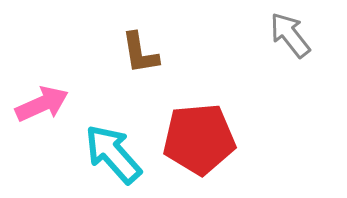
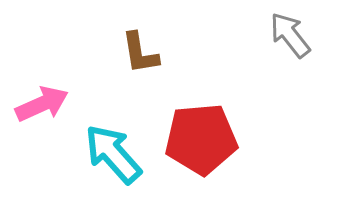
red pentagon: moved 2 px right
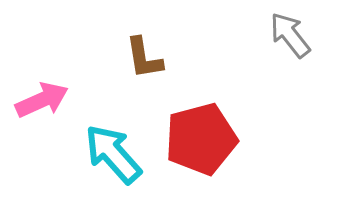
brown L-shape: moved 4 px right, 5 px down
pink arrow: moved 4 px up
red pentagon: rotated 10 degrees counterclockwise
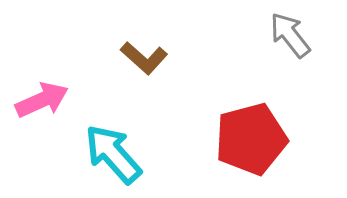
brown L-shape: rotated 39 degrees counterclockwise
red pentagon: moved 50 px right
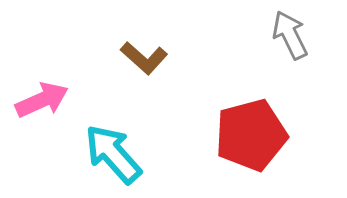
gray arrow: rotated 12 degrees clockwise
red pentagon: moved 4 px up
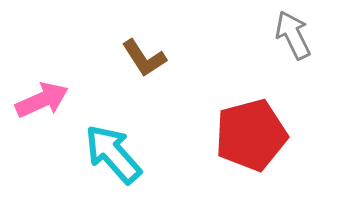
gray arrow: moved 3 px right
brown L-shape: rotated 15 degrees clockwise
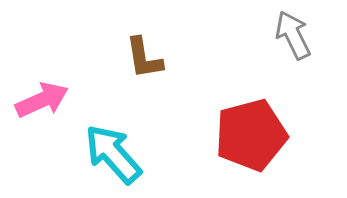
brown L-shape: rotated 24 degrees clockwise
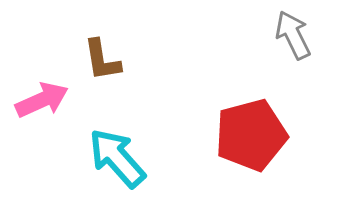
brown L-shape: moved 42 px left, 2 px down
cyan arrow: moved 4 px right, 4 px down
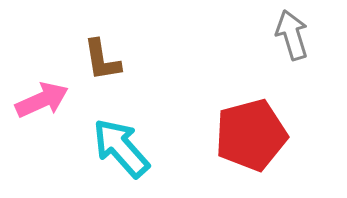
gray arrow: moved 1 px left; rotated 9 degrees clockwise
cyan arrow: moved 4 px right, 10 px up
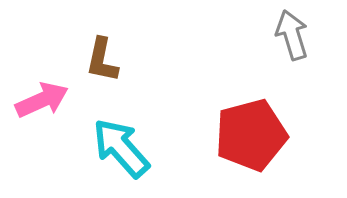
brown L-shape: rotated 21 degrees clockwise
